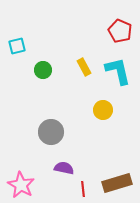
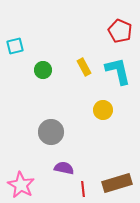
cyan square: moved 2 px left
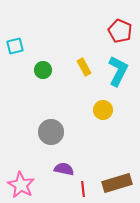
cyan L-shape: rotated 40 degrees clockwise
purple semicircle: moved 1 px down
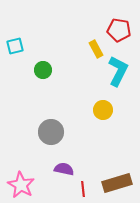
red pentagon: moved 1 px left, 1 px up; rotated 15 degrees counterclockwise
yellow rectangle: moved 12 px right, 18 px up
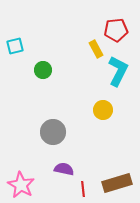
red pentagon: moved 3 px left; rotated 15 degrees counterclockwise
gray circle: moved 2 px right
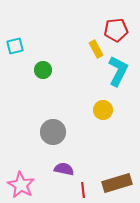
red line: moved 1 px down
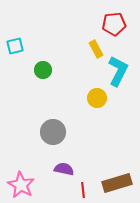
red pentagon: moved 2 px left, 6 px up
yellow circle: moved 6 px left, 12 px up
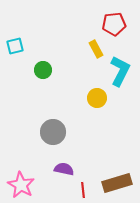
cyan L-shape: moved 2 px right
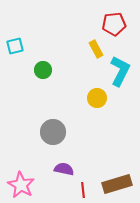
brown rectangle: moved 1 px down
